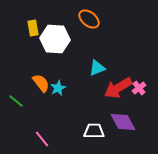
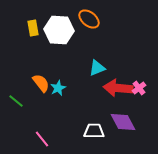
white hexagon: moved 4 px right, 9 px up
red arrow: rotated 36 degrees clockwise
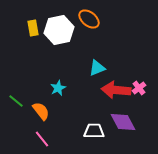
white hexagon: rotated 16 degrees counterclockwise
orange semicircle: moved 28 px down
red arrow: moved 2 px left, 2 px down
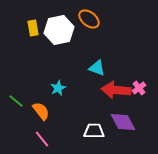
cyan triangle: rotated 42 degrees clockwise
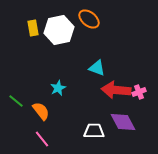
pink cross: moved 4 px down; rotated 16 degrees clockwise
